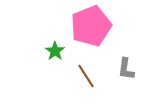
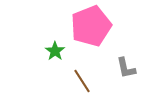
gray L-shape: moved 1 px up; rotated 20 degrees counterclockwise
brown line: moved 4 px left, 5 px down
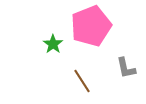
green star: moved 2 px left, 7 px up
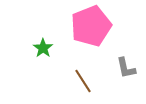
green star: moved 10 px left, 4 px down
brown line: moved 1 px right
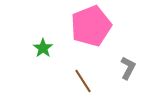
gray L-shape: moved 2 px right; rotated 140 degrees counterclockwise
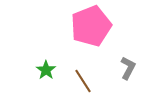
green star: moved 3 px right, 22 px down
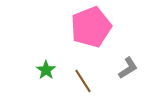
pink pentagon: moved 1 px down
gray L-shape: rotated 30 degrees clockwise
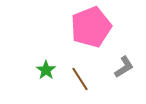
gray L-shape: moved 4 px left, 1 px up
brown line: moved 3 px left, 2 px up
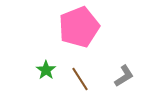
pink pentagon: moved 12 px left
gray L-shape: moved 9 px down
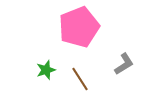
green star: rotated 18 degrees clockwise
gray L-shape: moved 12 px up
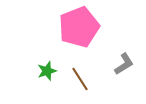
green star: moved 1 px right, 1 px down
